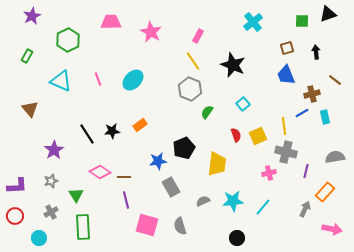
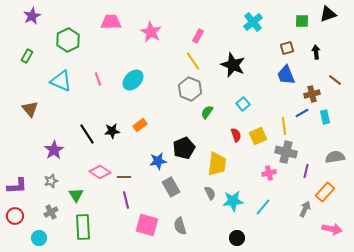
gray semicircle at (203, 201): moved 7 px right, 8 px up; rotated 88 degrees clockwise
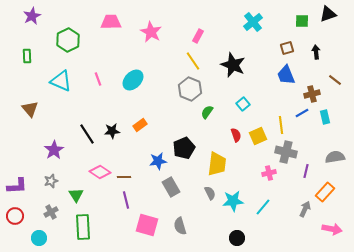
green rectangle at (27, 56): rotated 32 degrees counterclockwise
yellow line at (284, 126): moved 3 px left, 1 px up
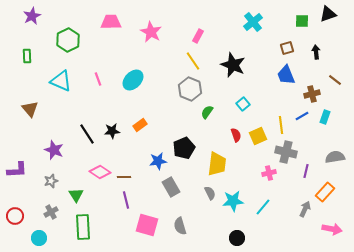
blue line at (302, 113): moved 3 px down
cyan rectangle at (325, 117): rotated 32 degrees clockwise
purple star at (54, 150): rotated 18 degrees counterclockwise
purple L-shape at (17, 186): moved 16 px up
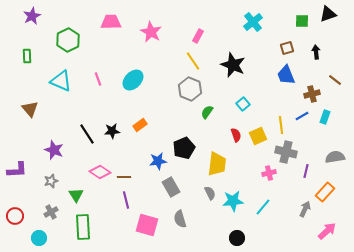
gray semicircle at (180, 226): moved 7 px up
pink arrow at (332, 229): moved 5 px left, 2 px down; rotated 54 degrees counterclockwise
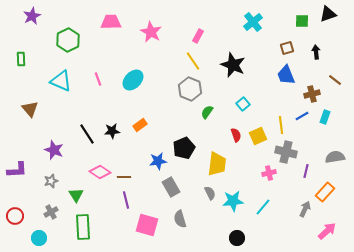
green rectangle at (27, 56): moved 6 px left, 3 px down
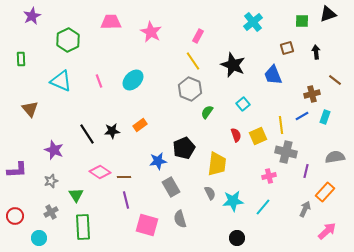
blue trapezoid at (286, 75): moved 13 px left
pink line at (98, 79): moved 1 px right, 2 px down
pink cross at (269, 173): moved 3 px down
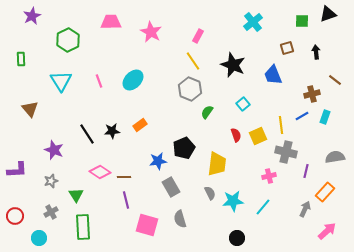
cyan triangle at (61, 81): rotated 35 degrees clockwise
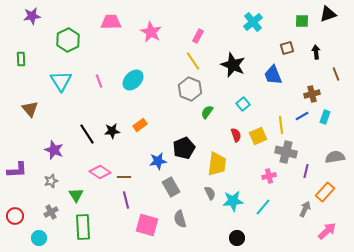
purple star at (32, 16): rotated 18 degrees clockwise
brown line at (335, 80): moved 1 px right, 6 px up; rotated 32 degrees clockwise
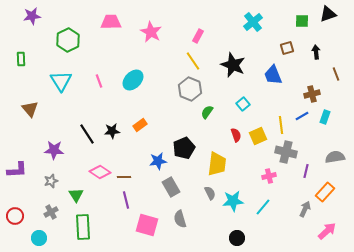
purple star at (54, 150): rotated 18 degrees counterclockwise
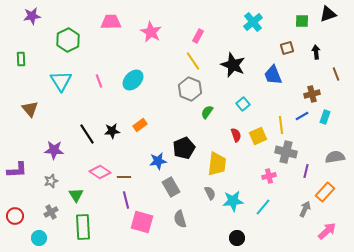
pink square at (147, 225): moved 5 px left, 3 px up
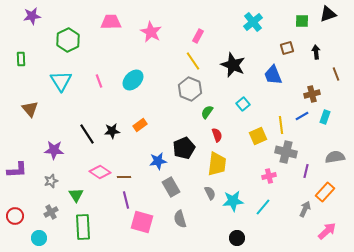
red semicircle at (236, 135): moved 19 px left
